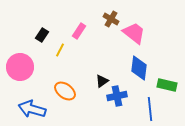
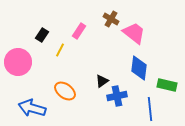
pink circle: moved 2 px left, 5 px up
blue arrow: moved 1 px up
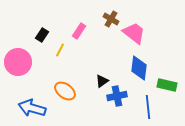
blue line: moved 2 px left, 2 px up
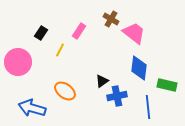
black rectangle: moved 1 px left, 2 px up
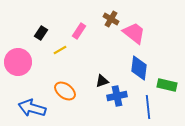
yellow line: rotated 32 degrees clockwise
black triangle: rotated 16 degrees clockwise
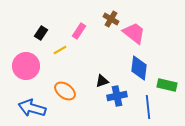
pink circle: moved 8 px right, 4 px down
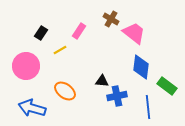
blue diamond: moved 2 px right, 1 px up
black triangle: rotated 24 degrees clockwise
green rectangle: moved 1 px down; rotated 24 degrees clockwise
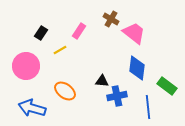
blue diamond: moved 4 px left, 1 px down
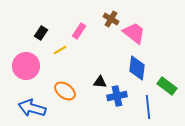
black triangle: moved 2 px left, 1 px down
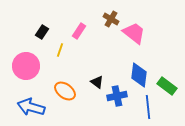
black rectangle: moved 1 px right, 1 px up
yellow line: rotated 40 degrees counterclockwise
blue diamond: moved 2 px right, 7 px down
black triangle: moved 3 px left; rotated 32 degrees clockwise
blue arrow: moved 1 px left, 1 px up
